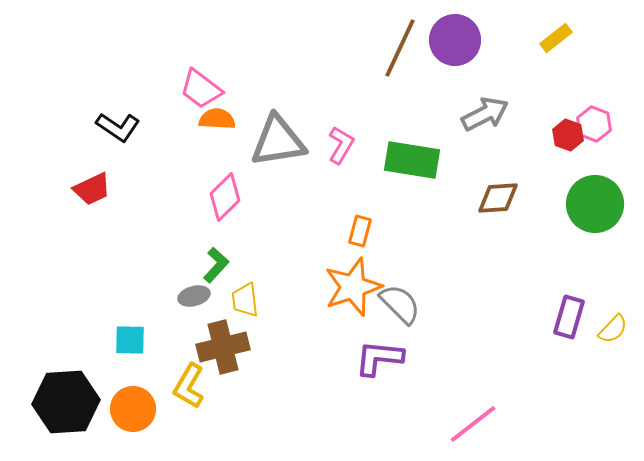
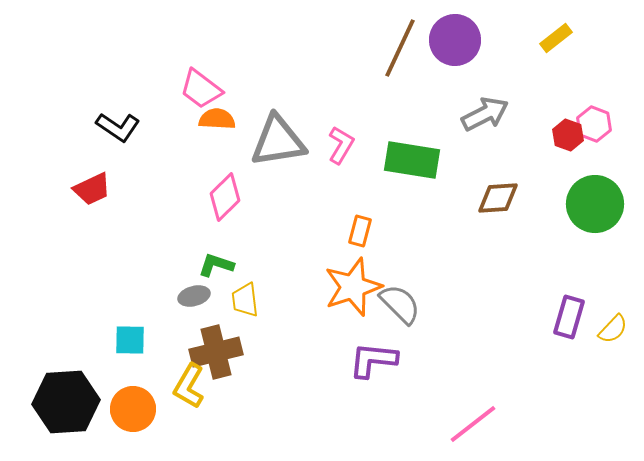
green L-shape: rotated 114 degrees counterclockwise
brown cross: moved 7 px left, 5 px down
purple L-shape: moved 6 px left, 2 px down
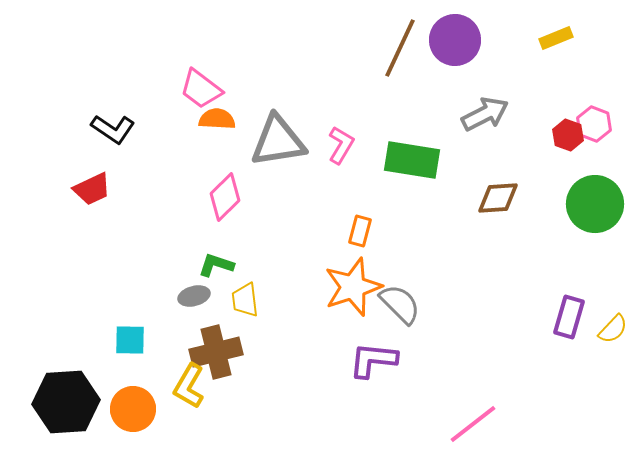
yellow rectangle: rotated 16 degrees clockwise
black L-shape: moved 5 px left, 2 px down
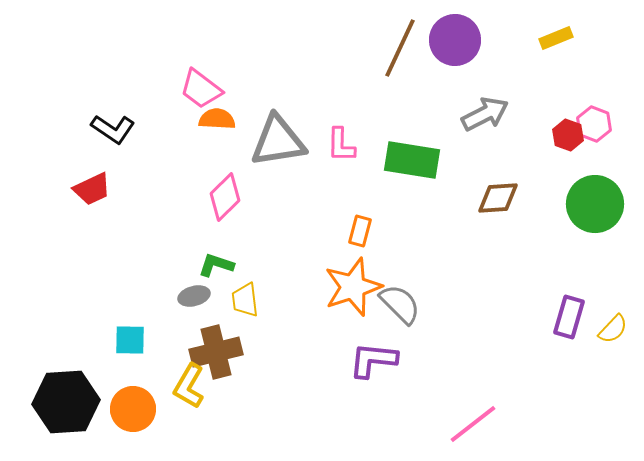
pink L-shape: rotated 150 degrees clockwise
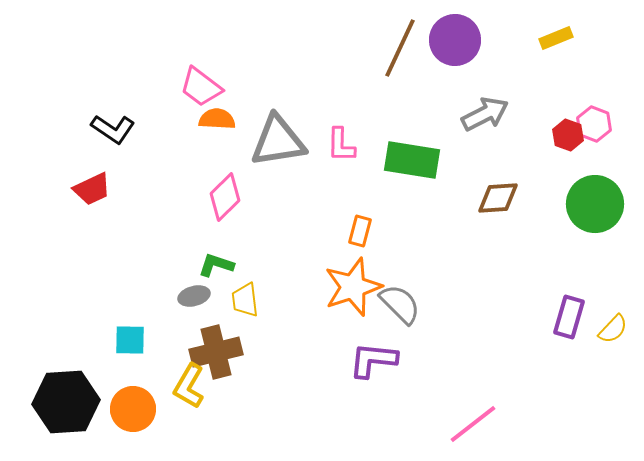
pink trapezoid: moved 2 px up
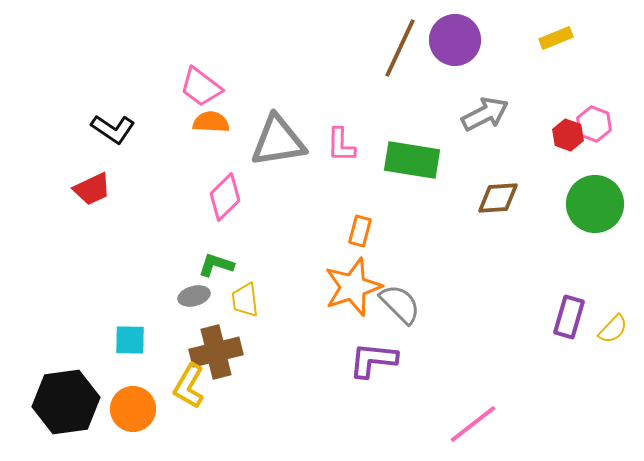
orange semicircle: moved 6 px left, 3 px down
black hexagon: rotated 4 degrees counterclockwise
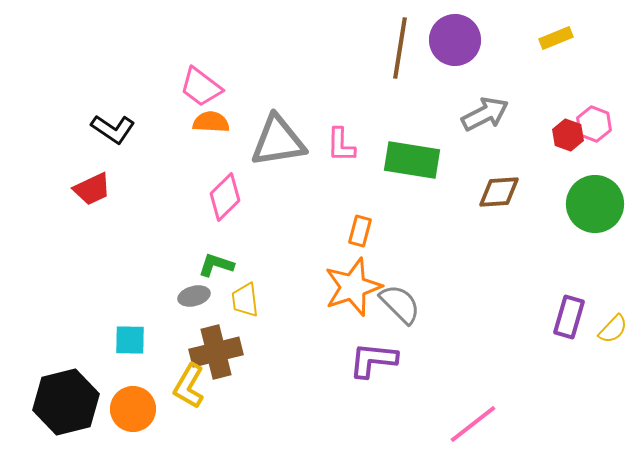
brown line: rotated 16 degrees counterclockwise
brown diamond: moved 1 px right, 6 px up
black hexagon: rotated 6 degrees counterclockwise
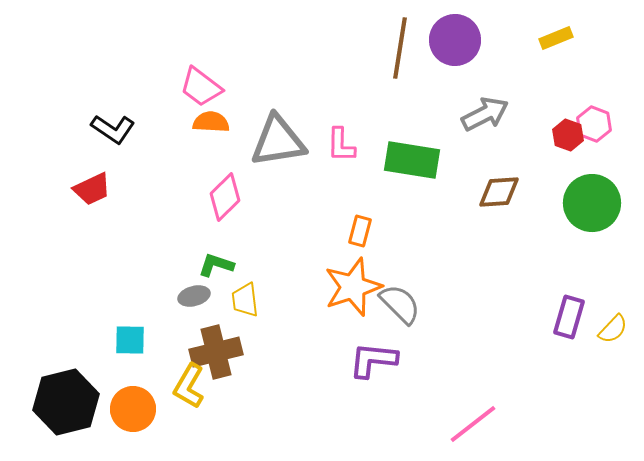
green circle: moved 3 px left, 1 px up
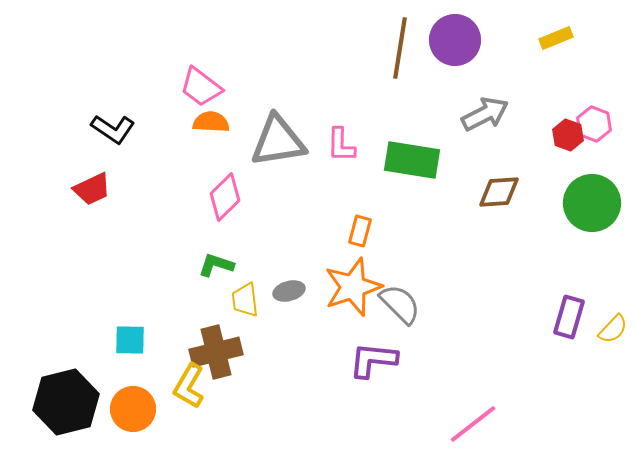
gray ellipse: moved 95 px right, 5 px up
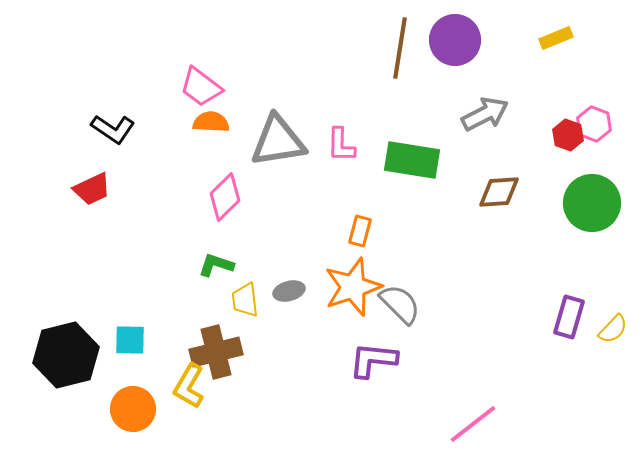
black hexagon: moved 47 px up
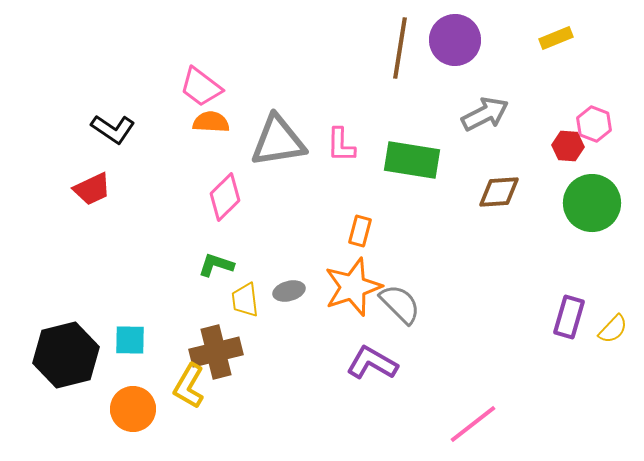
red hexagon: moved 11 px down; rotated 16 degrees counterclockwise
purple L-shape: moved 1 px left, 3 px down; rotated 24 degrees clockwise
